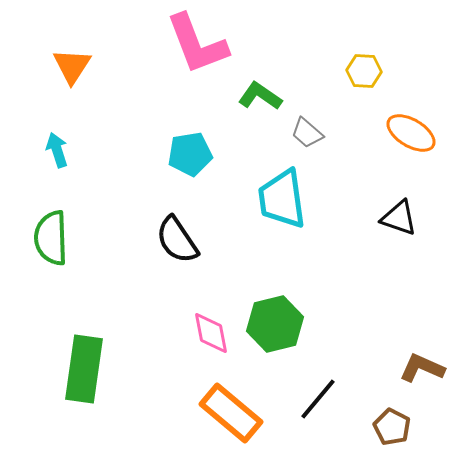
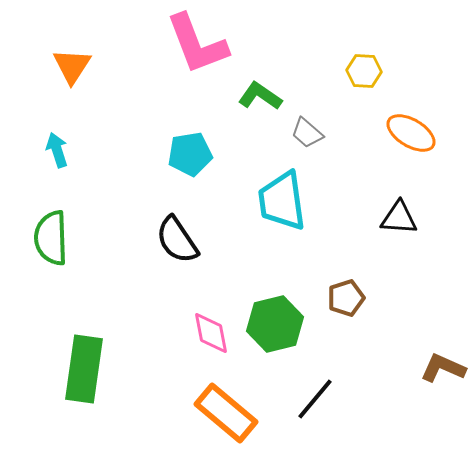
cyan trapezoid: moved 2 px down
black triangle: rotated 15 degrees counterclockwise
brown L-shape: moved 21 px right
black line: moved 3 px left
orange rectangle: moved 5 px left
brown pentagon: moved 46 px left, 129 px up; rotated 27 degrees clockwise
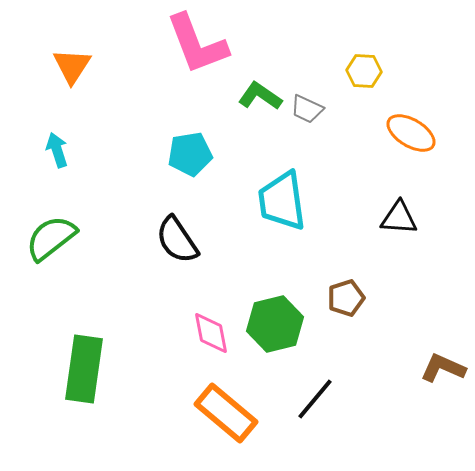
gray trapezoid: moved 24 px up; rotated 16 degrees counterclockwise
green semicircle: rotated 54 degrees clockwise
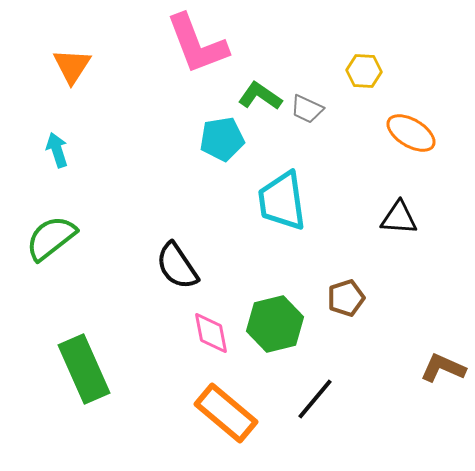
cyan pentagon: moved 32 px right, 15 px up
black semicircle: moved 26 px down
green rectangle: rotated 32 degrees counterclockwise
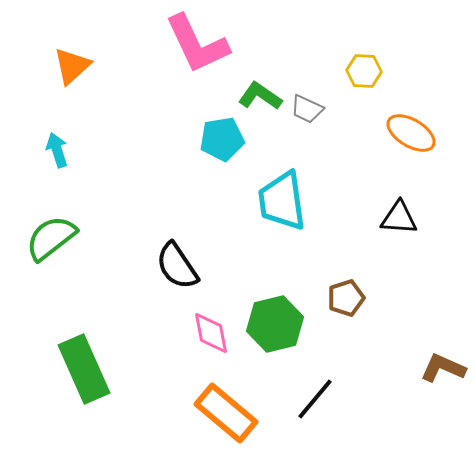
pink L-shape: rotated 4 degrees counterclockwise
orange triangle: rotated 15 degrees clockwise
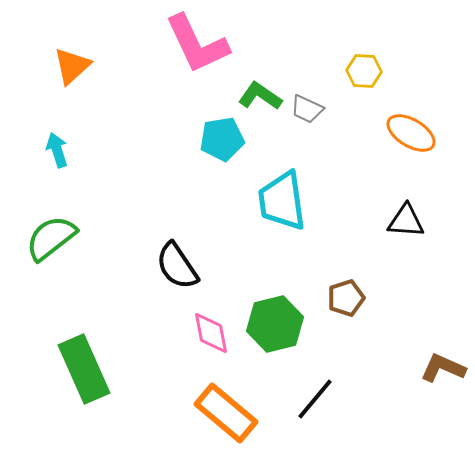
black triangle: moved 7 px right, 3 px down
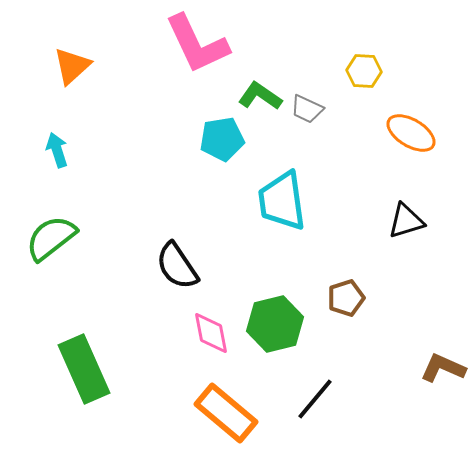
black triangle: rotated 21 degrees counterclockwise
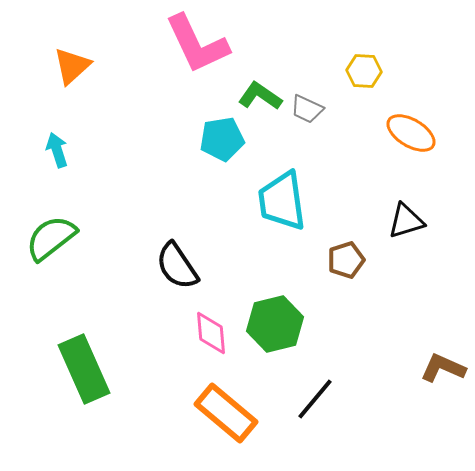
brown pentagon: moved 38 px up
pink diamond: rotated 6 degrees clockwise
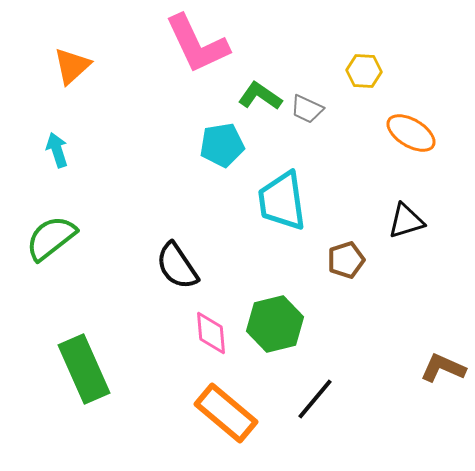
cyan pentagon: moved 6 px down
